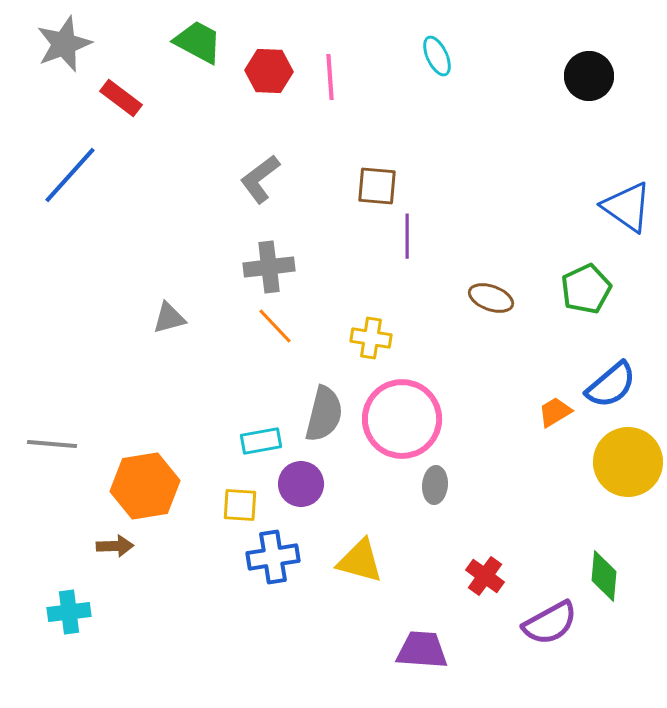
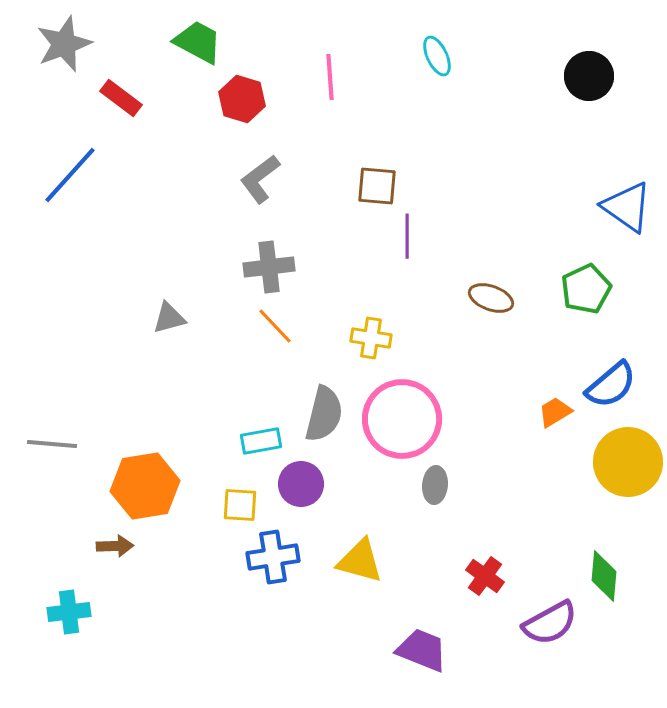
red hexagon: moved 27 px left, 28 px down; rotated 15 degrees clockwise
purple trapezoid: rotated 18 degrees clockwise
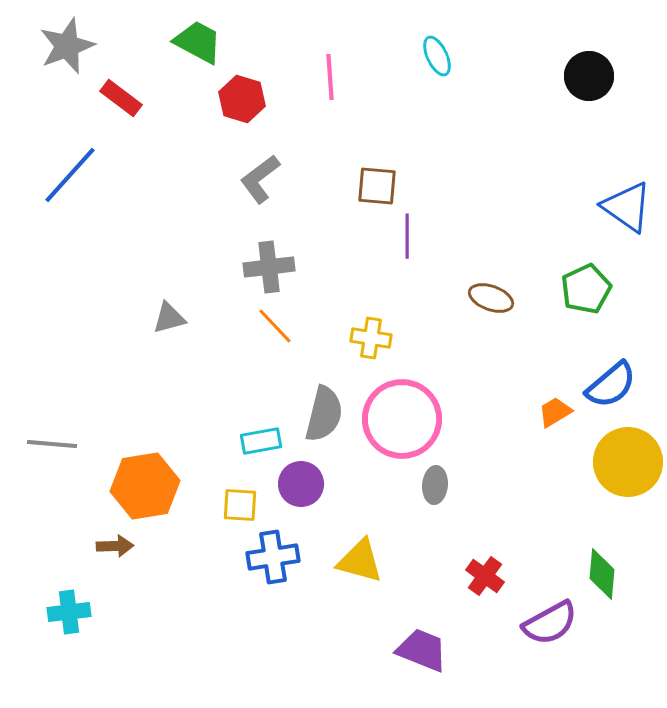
gray star: moved 3 px right, 2 px down
green diamond: moved 2 px left, 2 px up
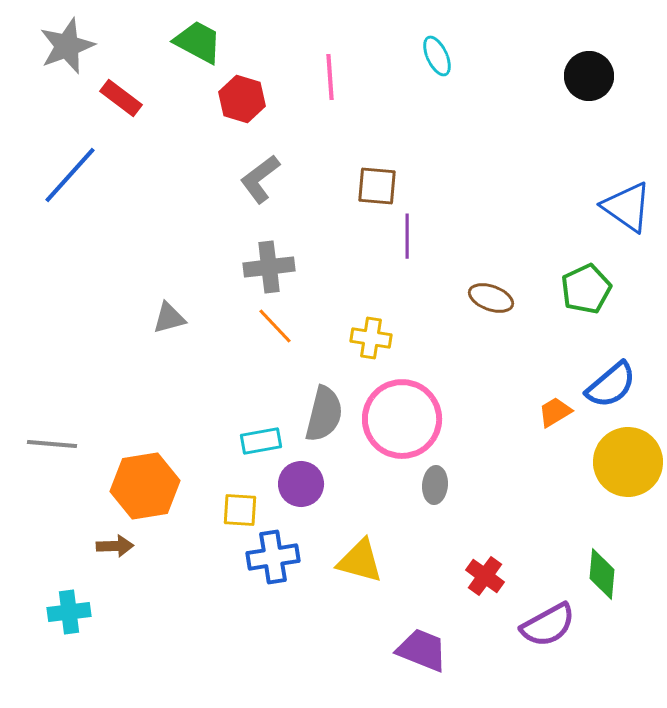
yellow square: moved 5 px down
purple semicircle: moved 2 px left, 2 px down
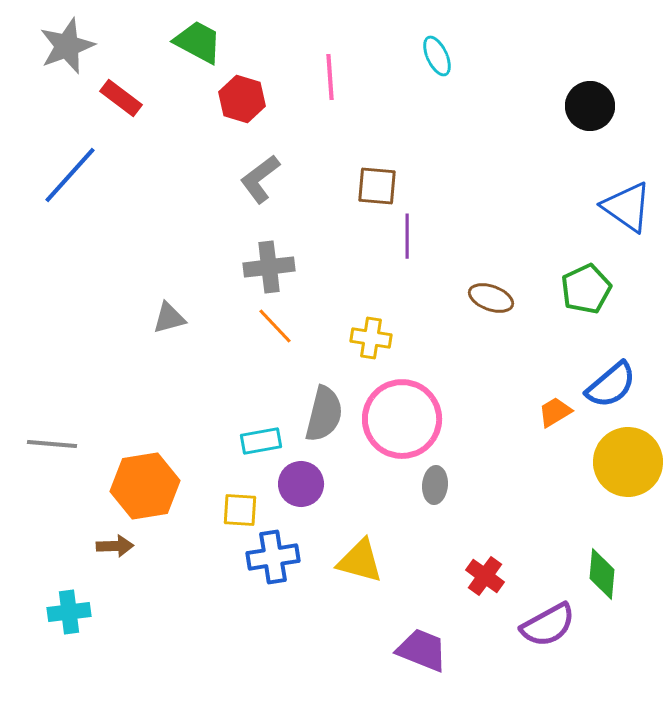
black circle: moved 1 px right, 30 px down
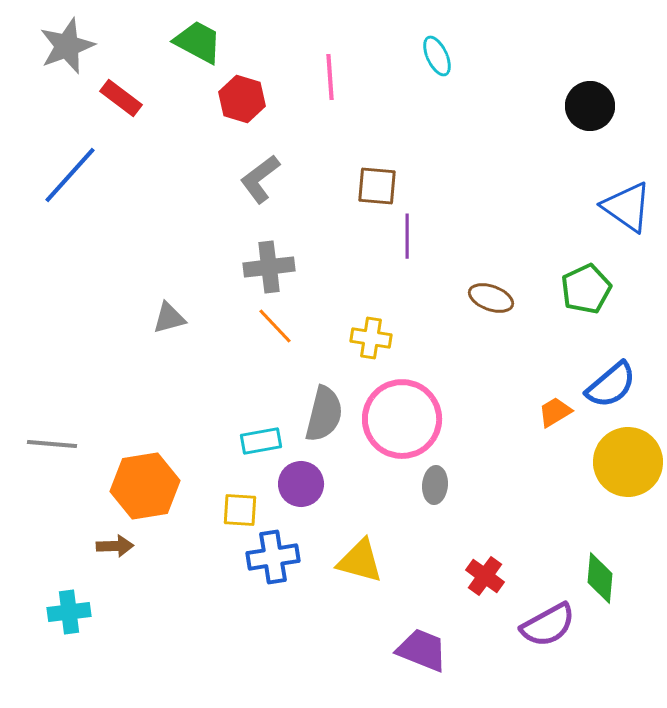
green diamond: moved 2 px left, 4 px down
